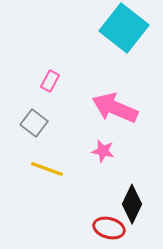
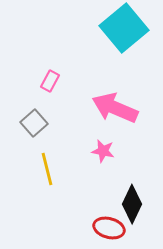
cyan square: rotated 12 degrees clockwise
gray square: rotated 12 degrees clockwise
yellow line: rotated 56 degrees clockwise
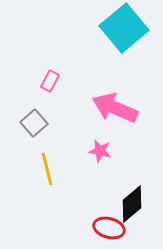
pink star: moved 3 px left
black diamond: rotated 24 degrees clockwise
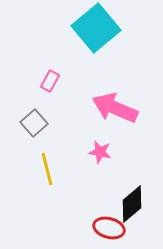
cyan square: moved 28 px left
pink star: moved 1 px down
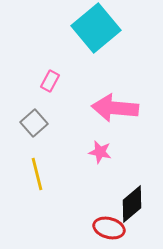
pink arrow: rotated 18 degrees counterclockwise
yellow line: moved 10 px left, 5 px down
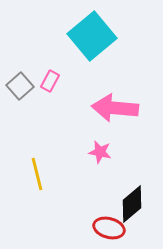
cyan square: moved 4 px left, 8 px down
gray square: moved 14 px left, 37 px up
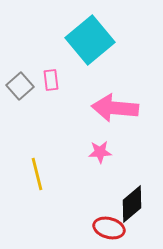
cyan square: moved 2 px left, 4 px down
pink rectangle: moved 1 px right, 1 px up; rotated 35 degrees counterclockwise
pink star: rotated 15 degrees counterclockwise
